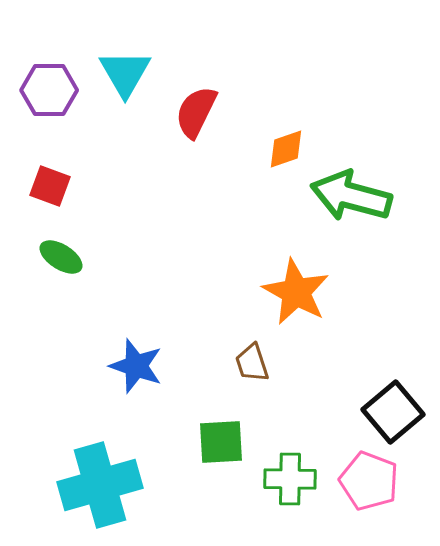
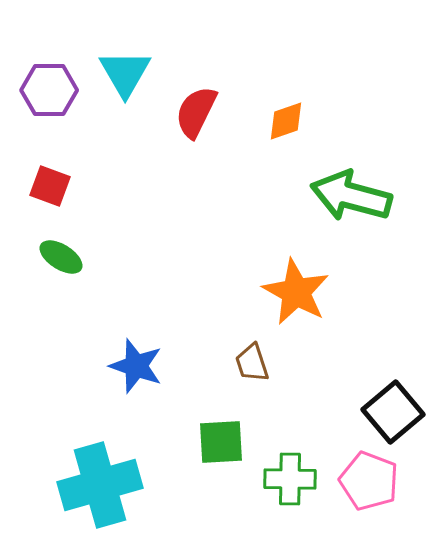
orange diamond: moved 28 px up
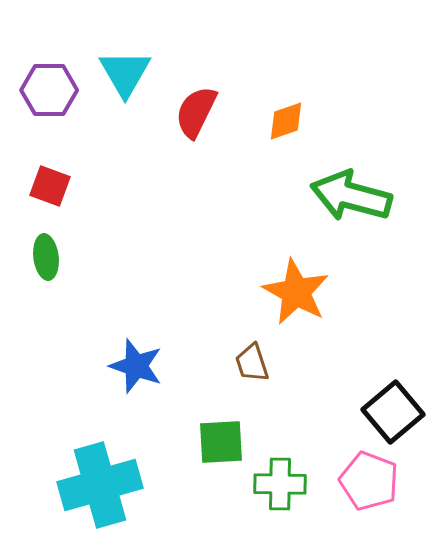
green ellipse: moved 15 px left; rotated 51 degrees clockwise
green cross: moved 10 px left, 5 px down
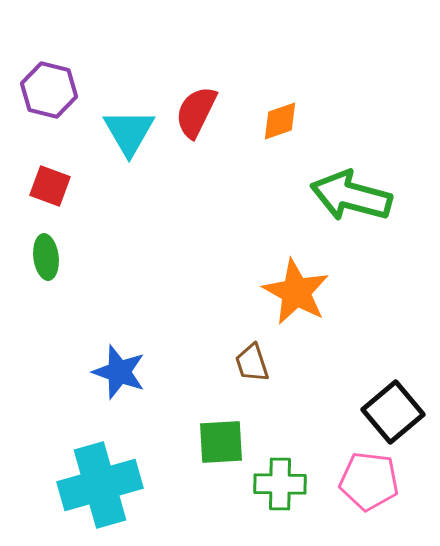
cyan triangle: moved 4 px right, 59 px down
purple hexagon: rotated 14 degrees clockwise
orange diamond: moved 6 px left
blue star: moved 17 px left, 6 px down
pink pentagon: rotated 14 degrees counterclockwise
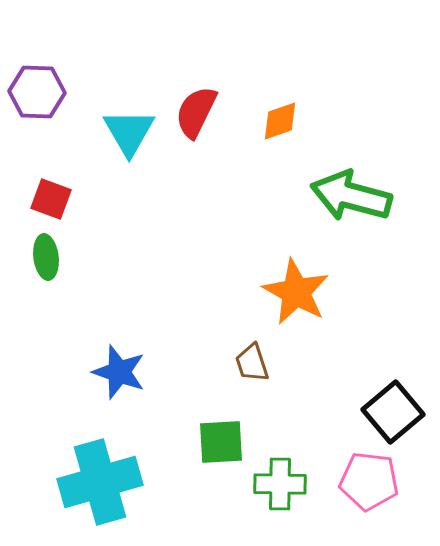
purple hexagon: moved 12 px left, 2 px down; rotated 12 degrees counterclockwise
red square: moved 1 px right, 13 px down
cyan cross: moved 3 px up
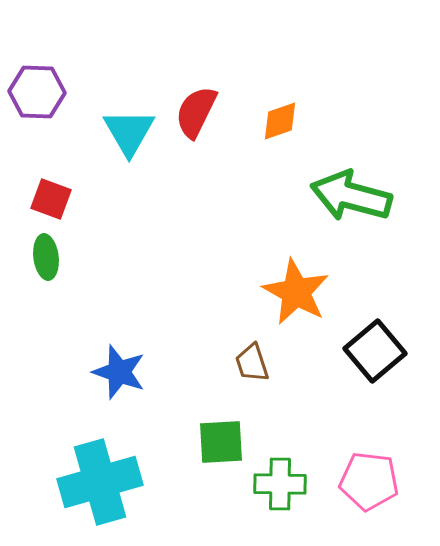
black square: moved 18 px left, 61 px up
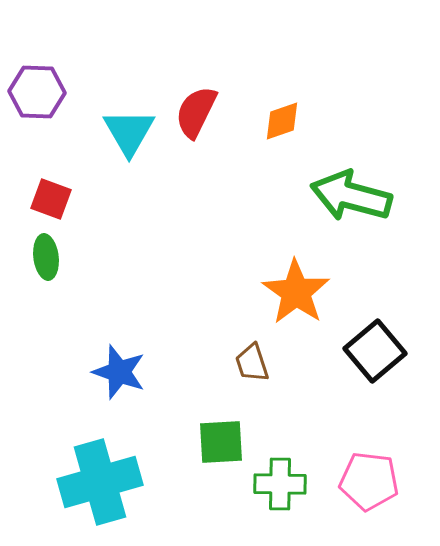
orange diamond: moved 2 px right
orange star: rotated 6 degrees clockwise
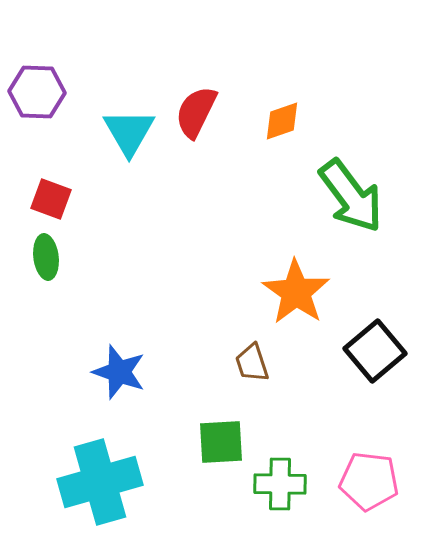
green arrow: rotated 142 degrees counterclockwise
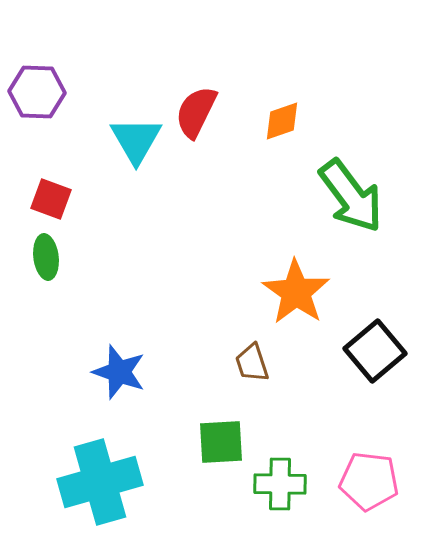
cyan triangle: moved 7 px right, 8 px down
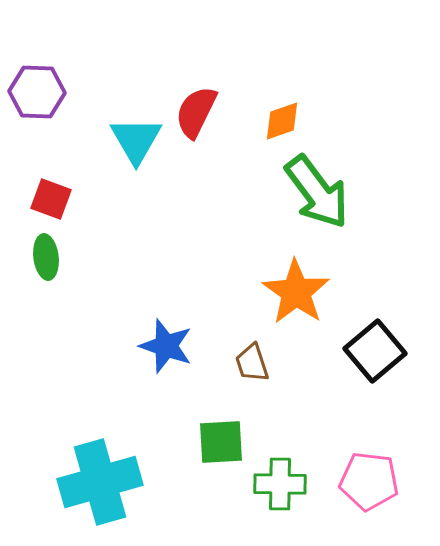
green arrow: moved 34 px left, 4 px up
blue star: moved 47 px right, 26 px up
